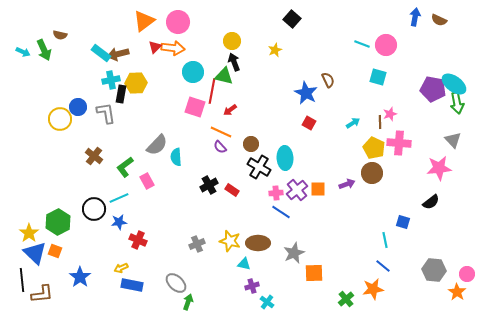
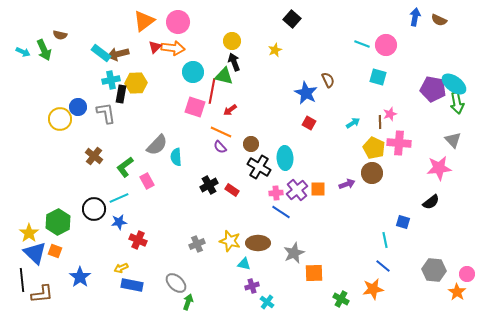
green cross at (346, 299): moved 5 px left; rotated 21 degrees counterclockwise
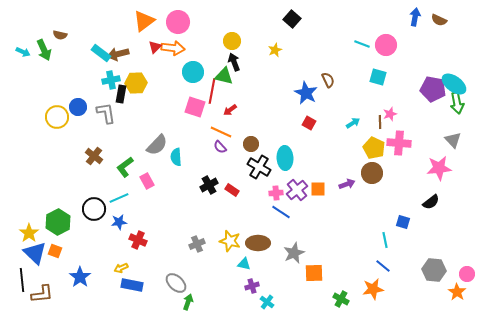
yellow circle at (60, 119): moved 3 px left, 2 px up
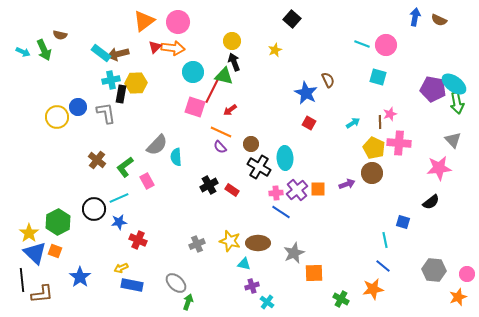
red line at (212, 91): rotated 15 degrees clockwise
brown cross at (94, 156): moved 3 px right, 4 px down
orange star at (457, 292): moved 1 px right, 5 px down; rotated 18 degrees clockwise
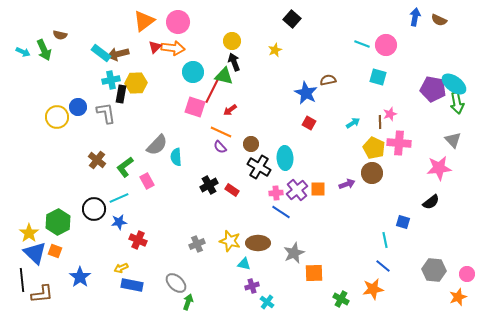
brown semicircle at (328, 80): rotated 77 degrees counterclockwise
